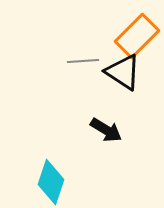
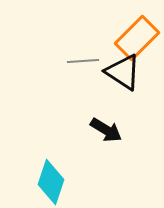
orange rectangle: moved 2 px down
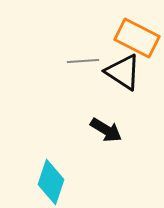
orange rectangle: rotated 72 degrees clockwise
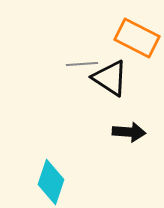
gray line: moved 1 px left, 3 px down
black triangle: moved 13 px left, 6 px down
black arrow: moved 23 px right, 2 px down; rotated 28 degrees counterclockwise
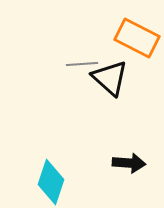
black triangle: rotated 9 degrees clockwise
black arrow: moved 31 px down
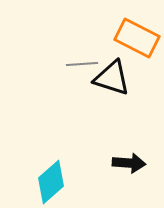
black triangle: moved 2 px right; rotated 24 degrees counterclockwise
cyan diamond: rotated 30 degrees clockwise
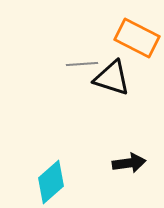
black arrow: rotated 12 degrees counterclockwise
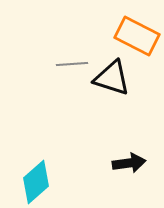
orange rectangle: moved 2 px up
gray line: moved 10 px left
cyan diamond: moved 15 px left
